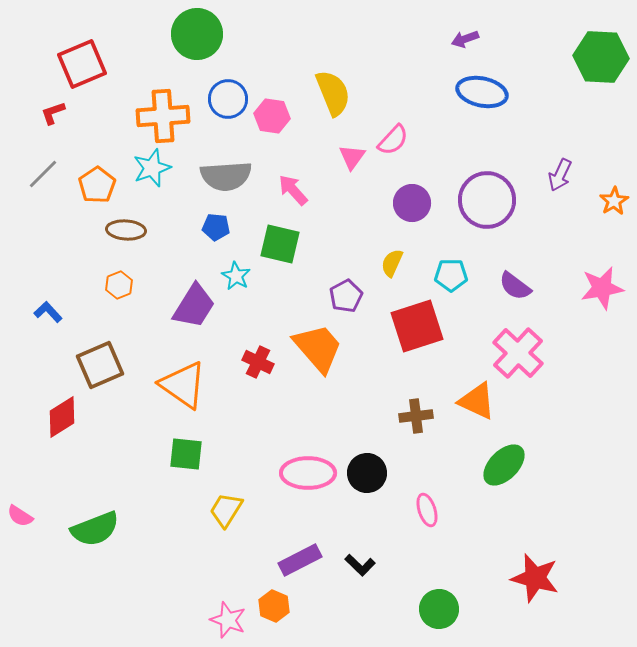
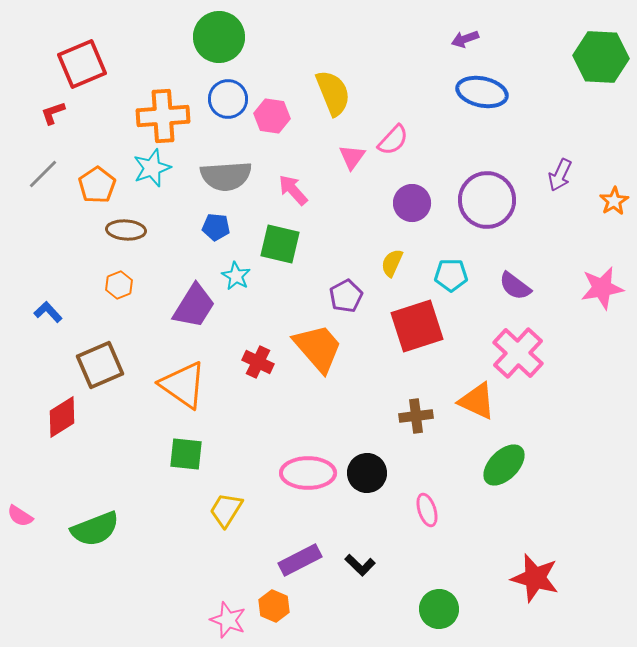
green circle at (197, 34): moved 22 px right, 3 px down
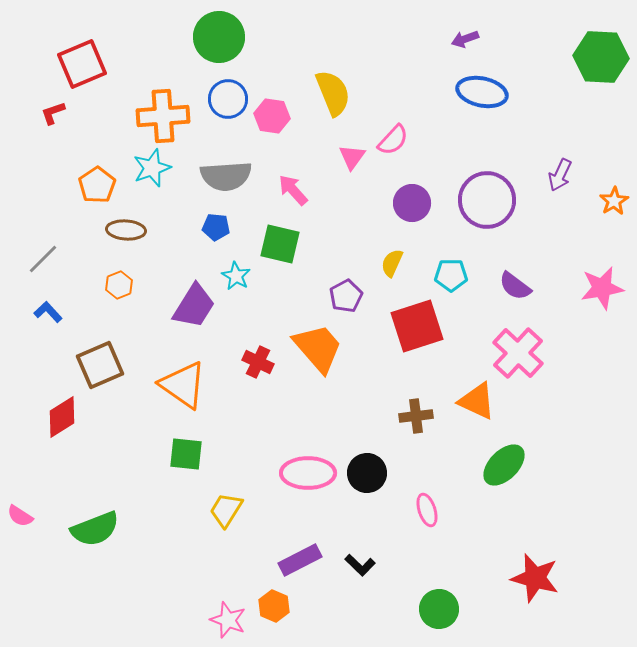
gray line at (43, 174): moved 85 px down
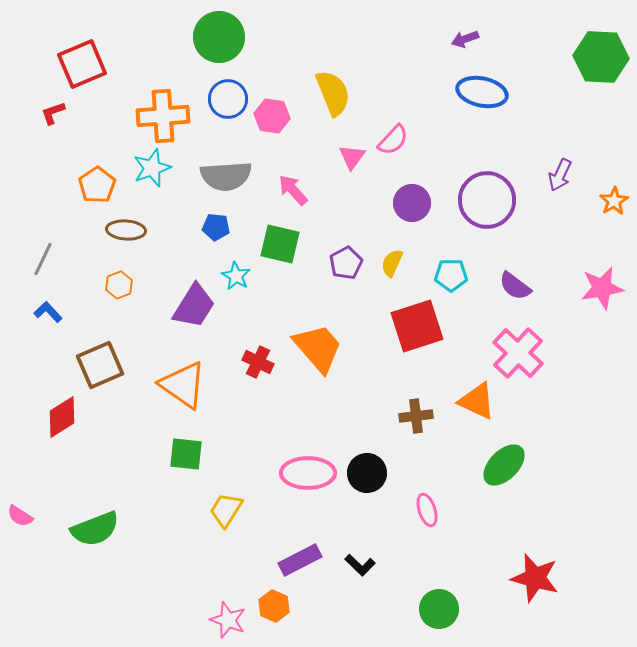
gray line at (43, 259): rotated 20 degrees counterclockwise
purple pentagon at (346, 296): moved 33 px up
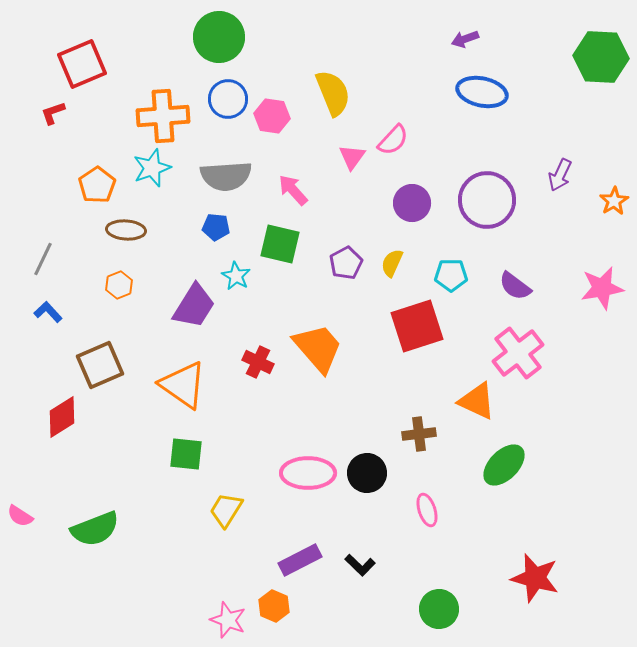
pink cross at (518, 353): rotated 9 degrees clockwise
brown cross at (416, 416): moved 3 px right, 18 px down
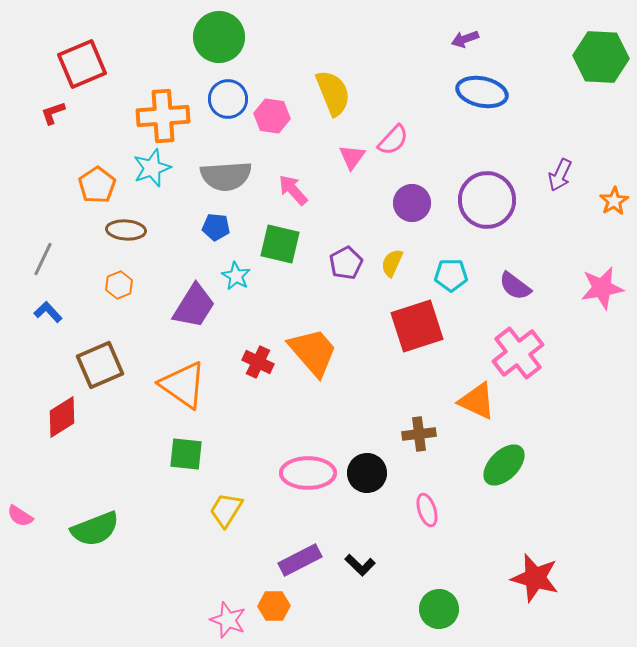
orange trapezoid at (318, 348): moved 5 px left, 4 px down
orange hexagon at (274, 606): rotated 24 degrees counterclockwise
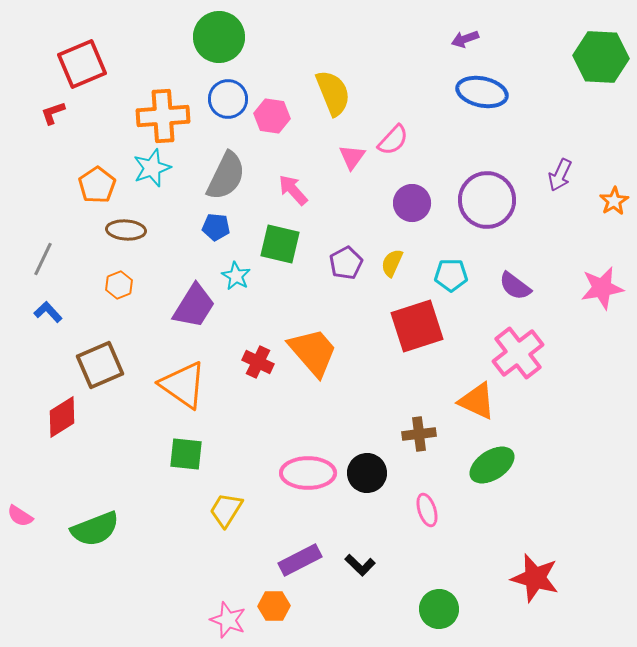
gray semicircle at (226, 176): rotated 60 degrees counterclockwise
green ellipse at (504, 465): moved 12 px left; rotated 12 degrees clockwise
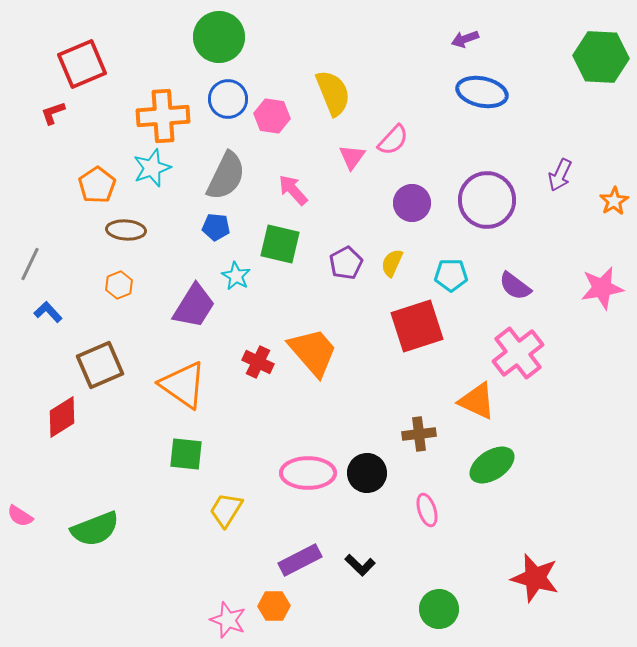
gray line at (43, 259): moved 13 px left, 5 px down
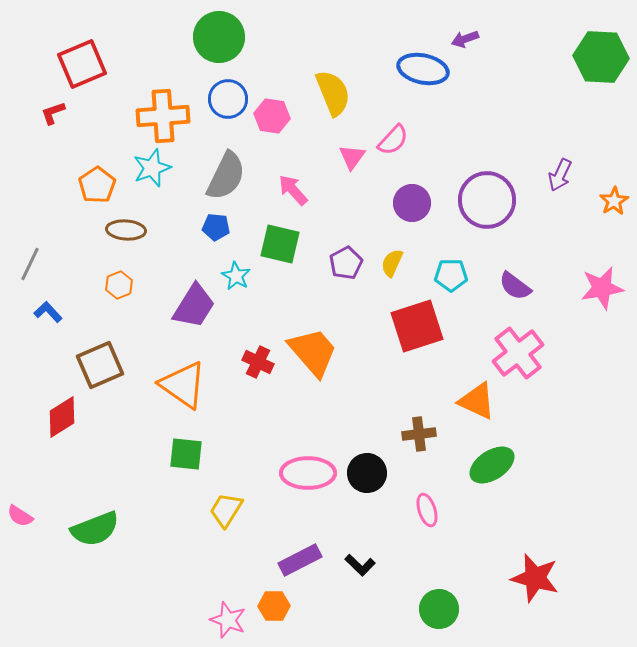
blue ellipse at (482, 92): moved 59 px left, 23 px up
